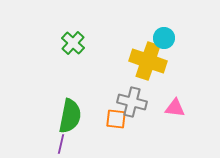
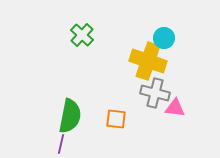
green cross: moved 9 px right, 8 px up
gray cross: moved 23 px right, 9 px up
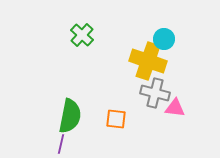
cyan circle: moved 1 px down
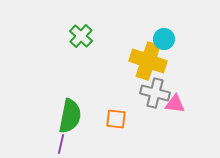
green cross: moved 1 px left, 1 px down
pink triangle: moved 4 px up
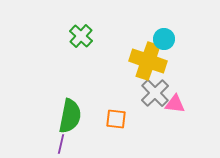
gray cross: rotated 32 degrees clockwise
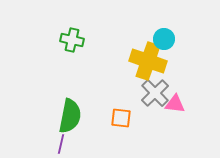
green cross: moved 9 px left, 4 px down; rotated 30 degrees counterclockwise
orange square: moved 5 px right, 1 px up
